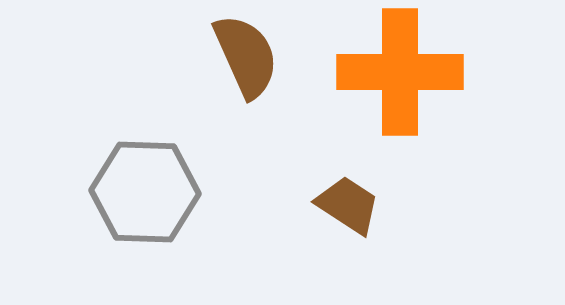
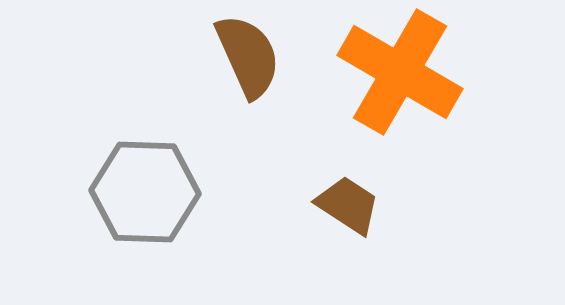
brown semicircle: moved 2 px right
orange cross: rotated 30 degrees clockwise
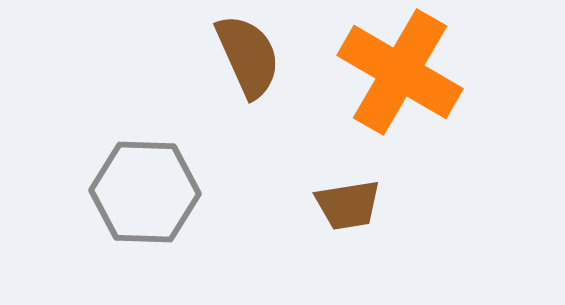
brown trapezoid: rotated 138 degrees clockwise
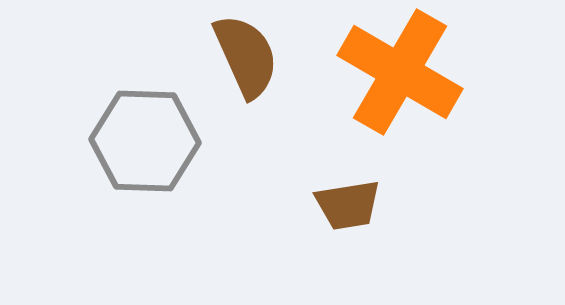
brown semicircle: moved 2 px left
gray hexagon: moved 51 px up
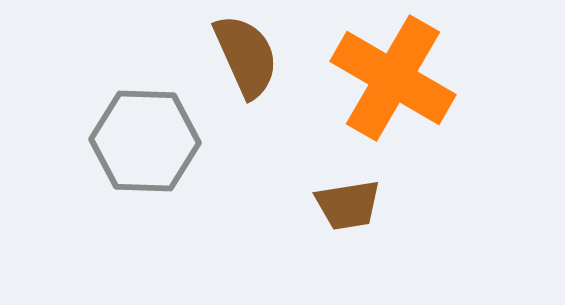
orange cross: moved 7 px left, 6 px down
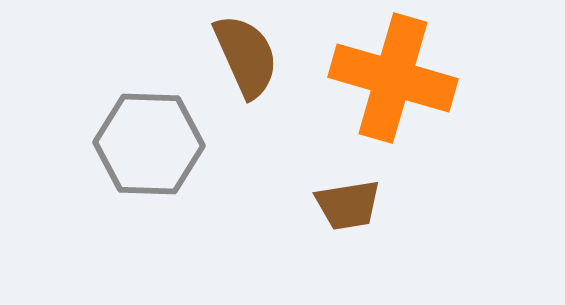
orange cross: rotated 14 degrees counterclockwise
gray hexagon: moved 4 px right, 3 px down
